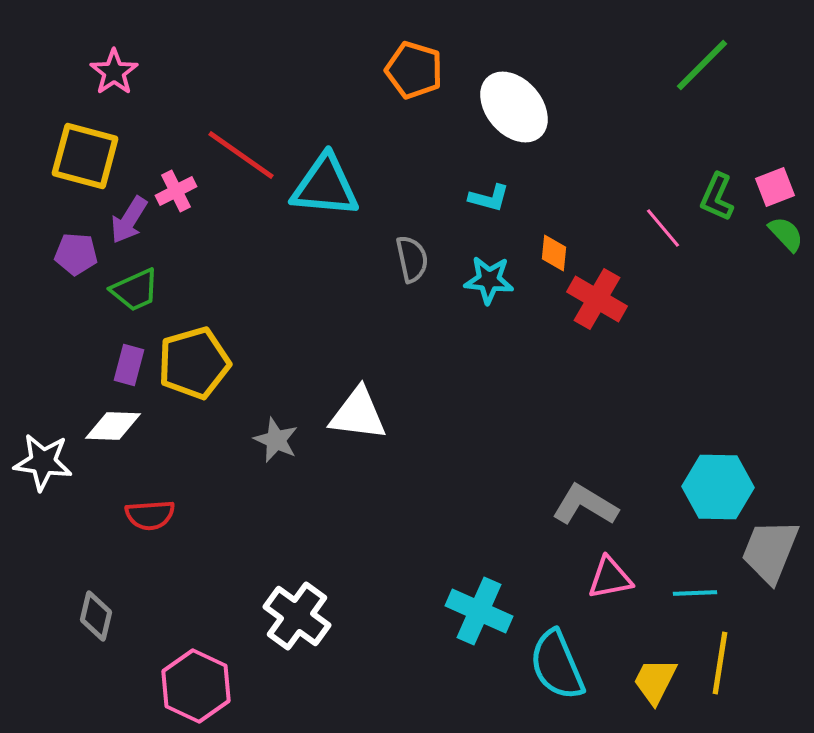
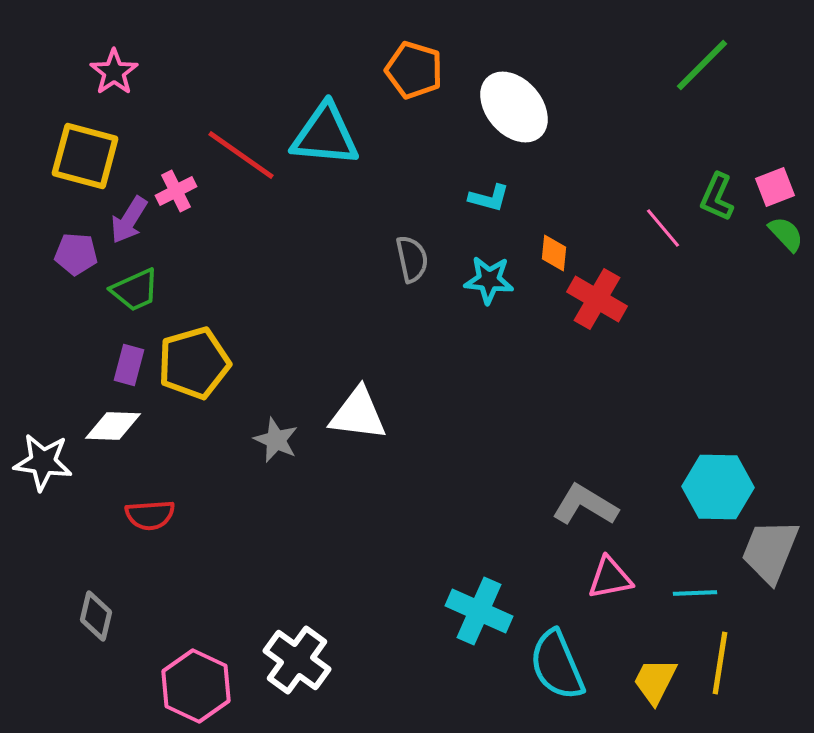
cyan triangle: moved 51 px up
white cross: moved 44 px down
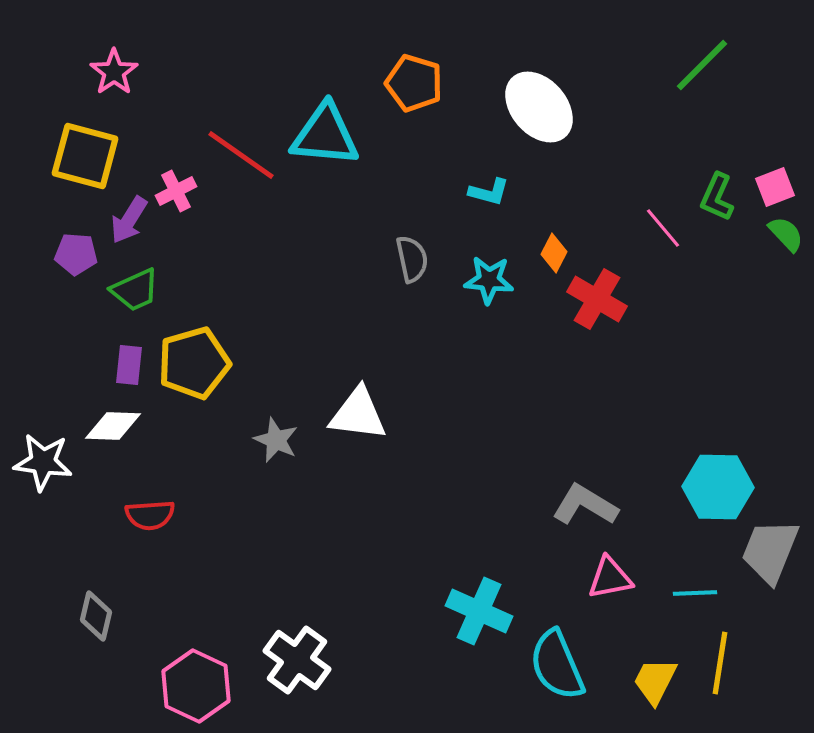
orange pentagon: moved 13 px down
white ellipse: moved 25 px right
cyan L-shape: moved 6 px up
orange diamond: rotated 21 degrees clockwise
purple rectangle: rotated 9 degrees counterclockwise
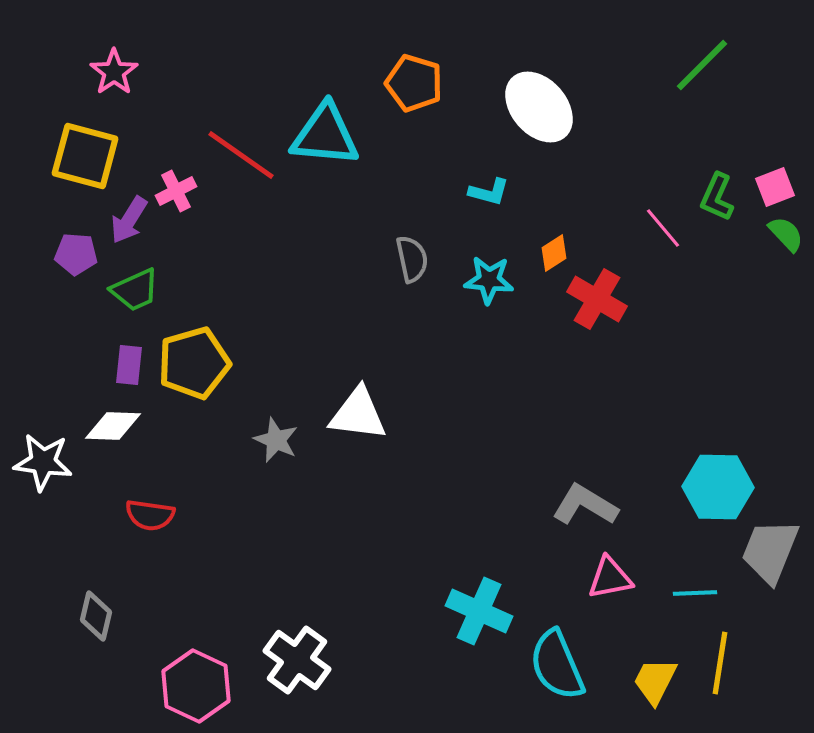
orange diamond: rotated 30 degrees clockwise
red semicircle: rotated 12 degrees clockwise
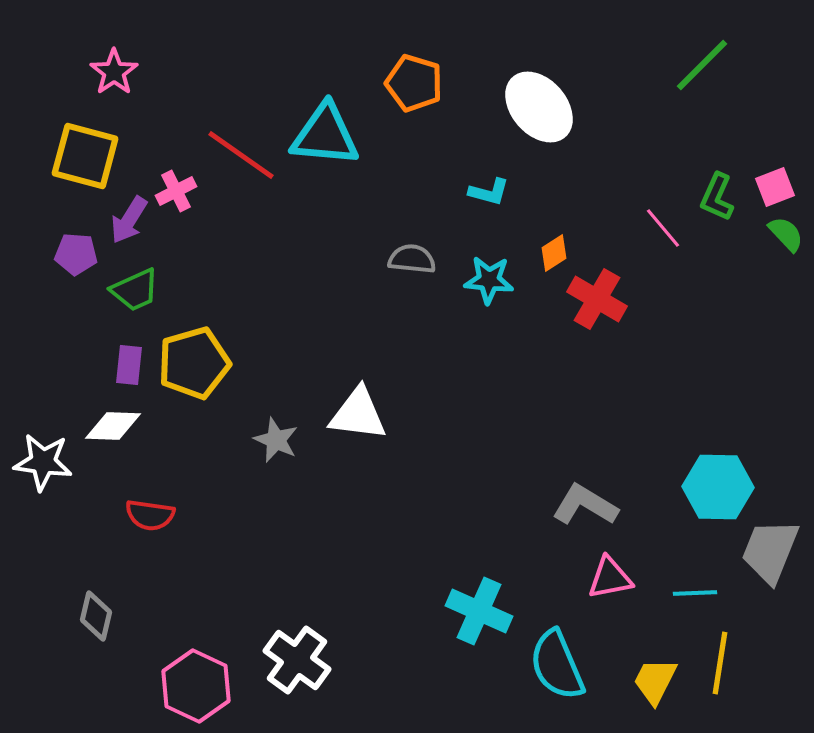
gray semicircle: rotated 72 degrees counterclockwise
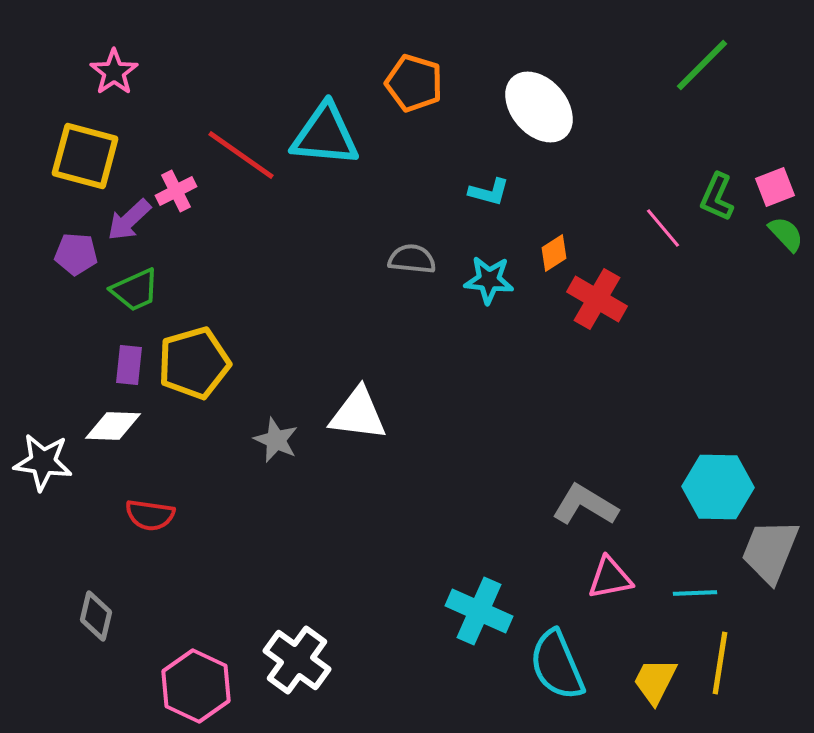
purple arrow: rotated 15 degrees clockwise
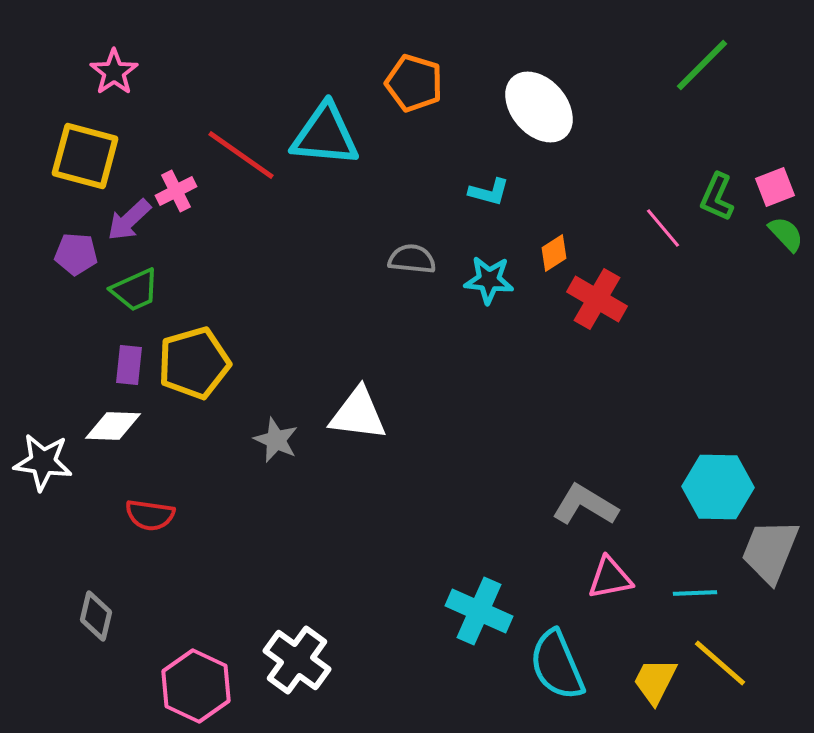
yellow line: rotated 58 degrees counterclockwise
